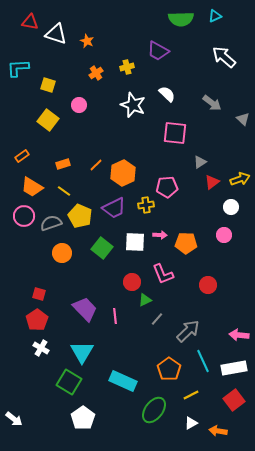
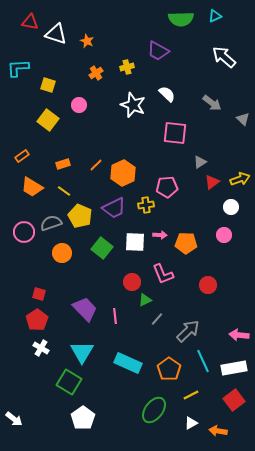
pink circle at (24, 216): moved 16 px down
cyan rectangle at (123, 381): moved 5 px right, 18 px up
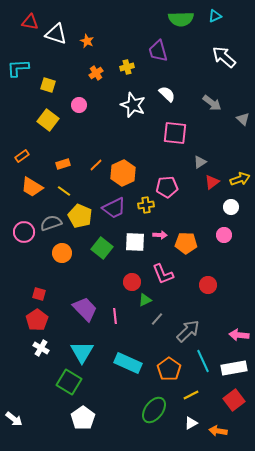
purple trapezoid at (158, 51): rotated 45 degrees clockwise
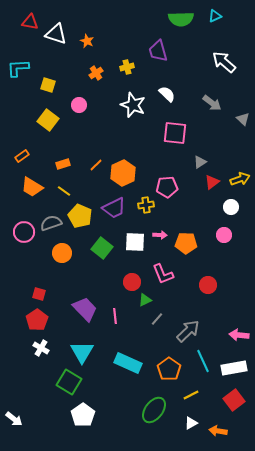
white arrow at (224, 57): moved 5 px down
white pentagon at (83, 418): moved 3 px up
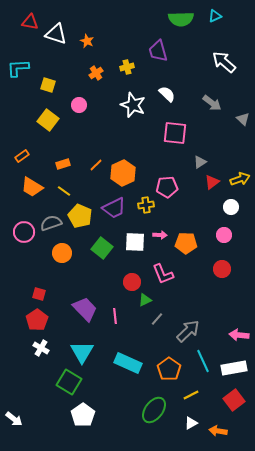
red circle at (208, 285): moved 14 px right, 16 px up
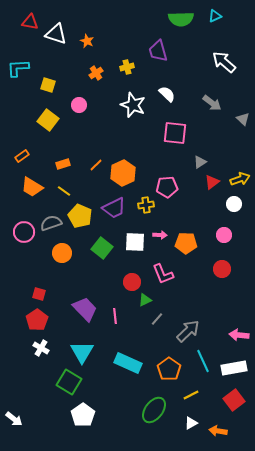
white circle at (231, 207): moved 3 px right, 3 px up
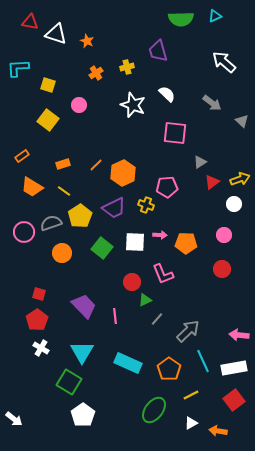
gray triangle at (243, 119): moved 1 px left, 2 px down
yellow cross at (146, 205): rotated 28 degrees clockwise
yellow pentagon at (80, 216): rotated 15 degrees clockwise
purple trapezoid at (85, 309): moved 1 px left, 3 px up
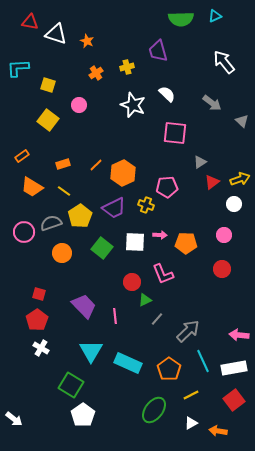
white arrow at (224, 62): rotated 10 degrees clockwise
cyan triangle at (82, 352): moved 9 px right, 1 px up
green square at (69, 382): moved 2 px right, 3 px down
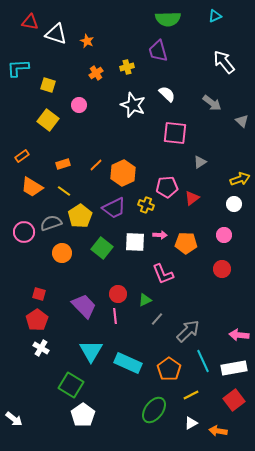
green semicircle at (181, 19): moved 13 px left
red triangle at (212, 182): moved 20 px left, 16 px down
red circle at (132, 282): moved 14 px left, 12 px down
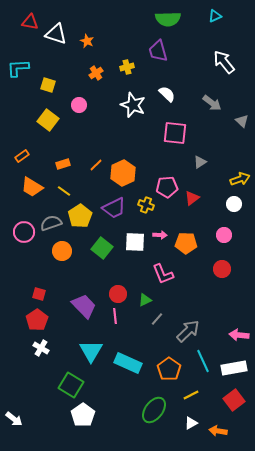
orange circle at (62, 253): moved 2 px up
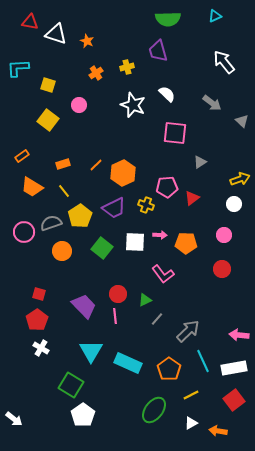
yellow line at (64, 191): rotated 16 degrees clockwise
pink L-shape at (163, 274): rotated 15 degrees counterclockwise
